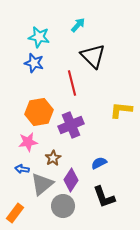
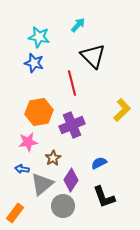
yellow L-shape: moved 1 px right; rotated 130 degrees clockwise
purple cross: moved 1 px right
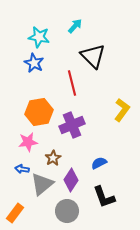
cyan arrow: moved 3 px left, 1 px down
blue star: rotated 12 degrees clockwise
yellow L-shape: rotated 10 degrees counterclockwise
gray circle: moved 4 px right, 5 px down
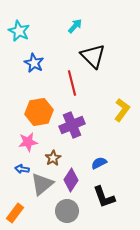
cyan star: moved 20 px left, 6 px up; rotated 15 degrees clockwise
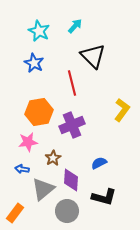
cyan star: moved 20 px right
purple diamond: rotated 30 degrees counterclockwise
gray triangle: moved 1 px right, 5 px down
black L-shape: rotated 55 degrees counterclockwise
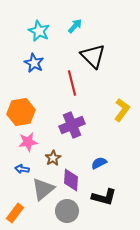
orange hexagon: moved 18 px left
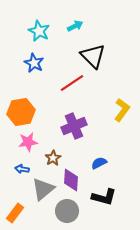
cyan arrow: rotated 21 degrees clockwise
red line: rotated 70 degrees clockwise
purple cross: moved 2 px right, 1 px down
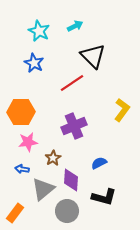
orange hexagon: rotated 8 degrees clockwise
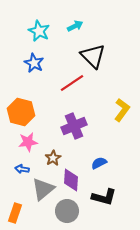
orange hexagon: rotated 16 degrees clockwise
orange rectangle: rotated 18 degrees counterclockwise
